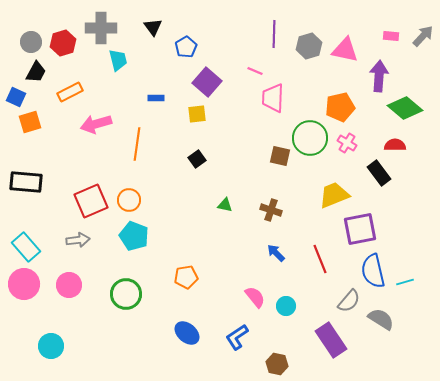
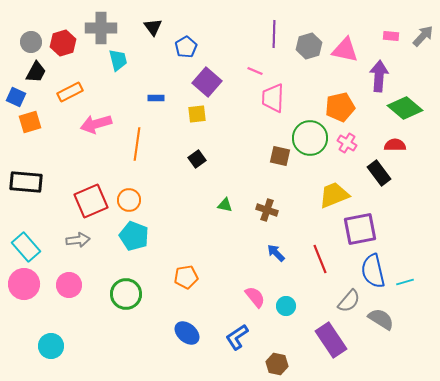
brown cross at (271, 210): moved 4 px left
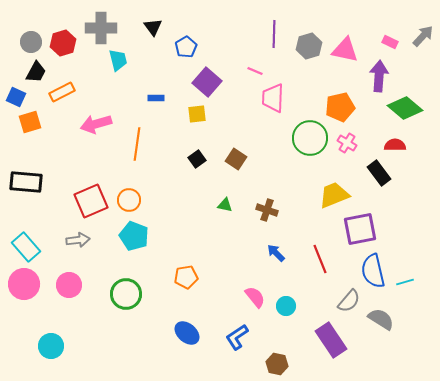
pink rectangle at (391, 36): moved 1 px left, 6 px down; rotated 21 degrees clockwise
orange rectangle at (70, 92): moved 8 px left
brown square at (280, 156): moved 44 px left, 3 px down; rotated 20 degrees clockwise
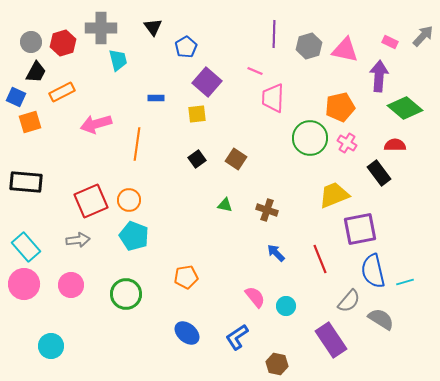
pink circle at (69, 285): moved 2 px right
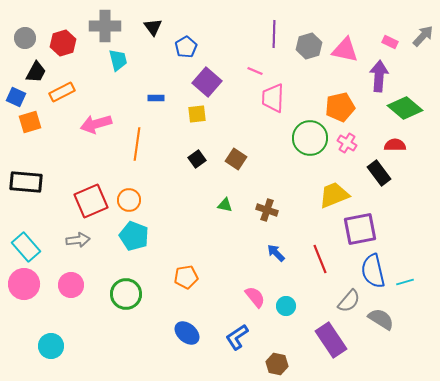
gray cross at (101, 28): moved 4 px right, 2 px up
gray circle at (31, 42): moved 6 px left, 4 px up
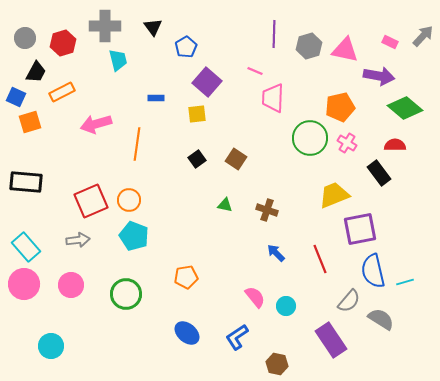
purple arrow at (379, 76): rotated 96 degrees clockwise
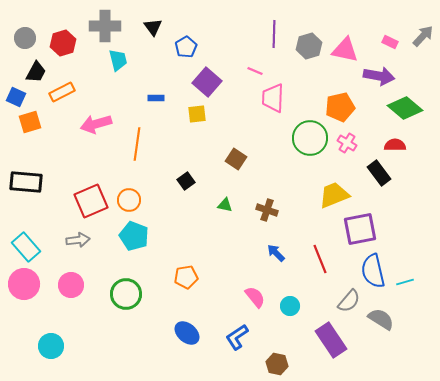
black square at (197, 159): moved 11 px left, 22 px down
cyan circle at (286, 306): moved 4 px right
